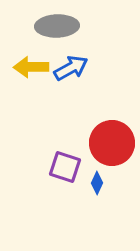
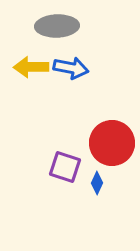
blue arrow: rotated 40 degrees clockwise
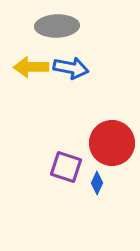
purple square: moved 1 px right
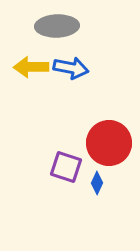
red circle: moved 3 px left
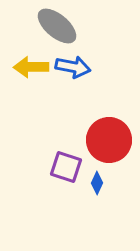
gray ellipse: rotated 42 degrees clockwise
blue arrow: moved 2 px right, 1 px up
red circle: moved 3 px up
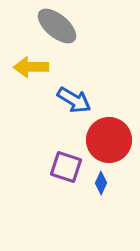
blue arrow: moved 1 px right, 33 px down; rotated 20 degrees clockwise
blue diamond: moved 4 px right
